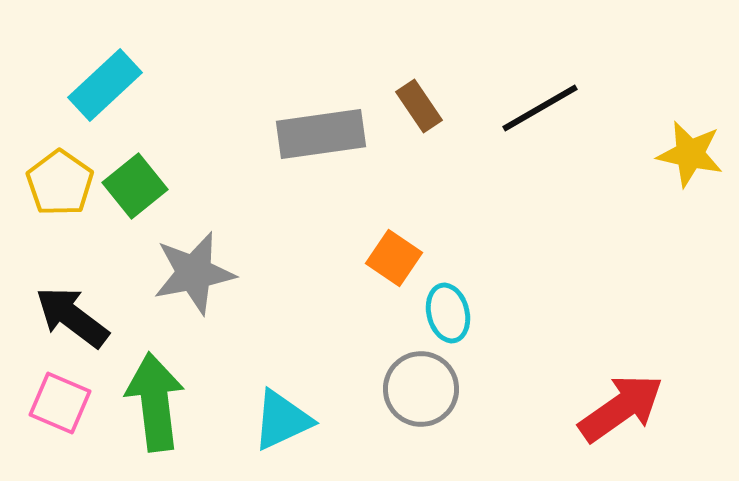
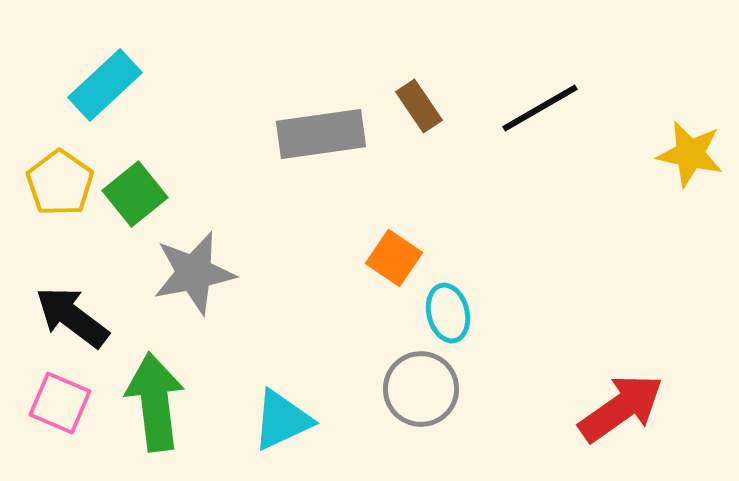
green square: moved 8 px down
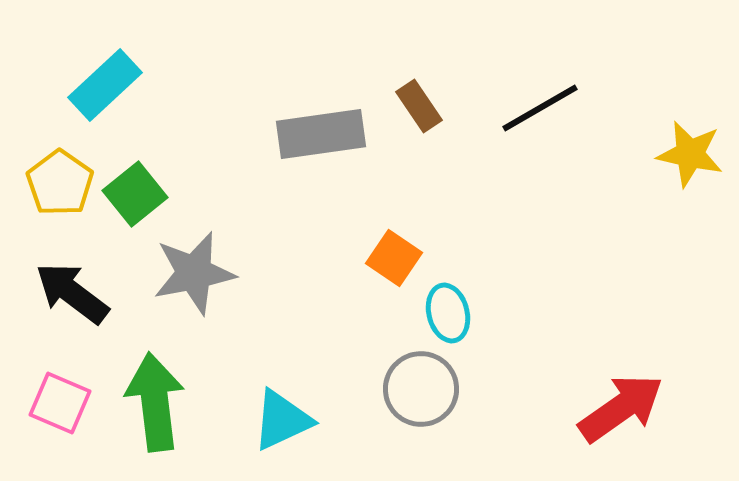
black arrow: moved 24 px up
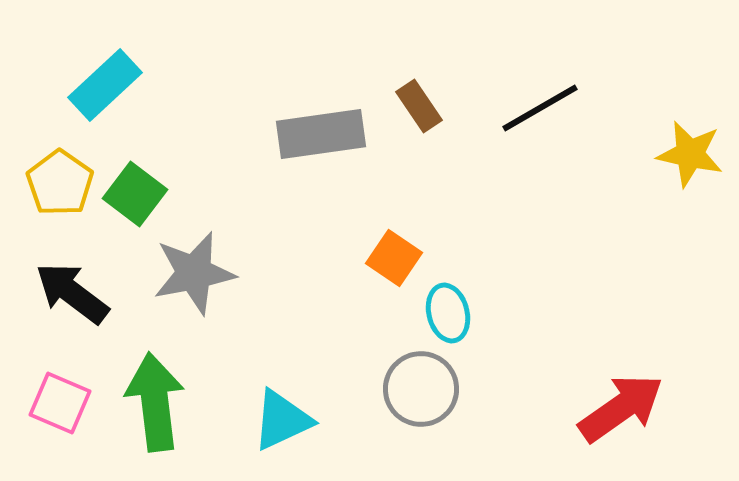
green square: rotated 14 degrees counterclockwise
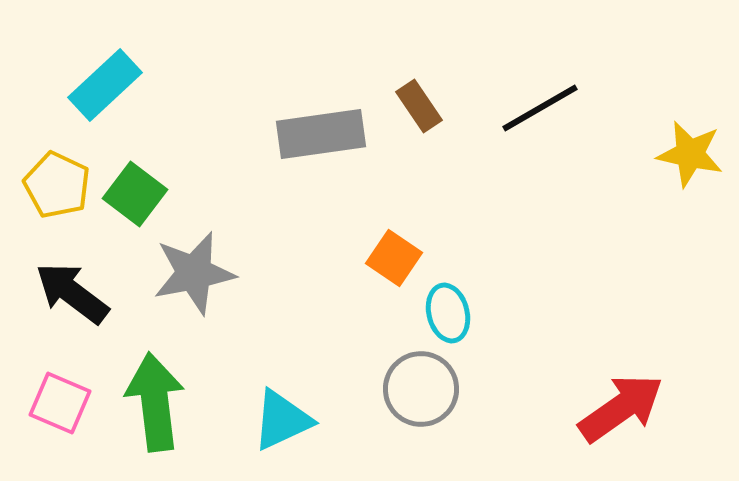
yellow pentagon: moved 3 px left, 2 px down; rotated 10 degrees counterclockwise
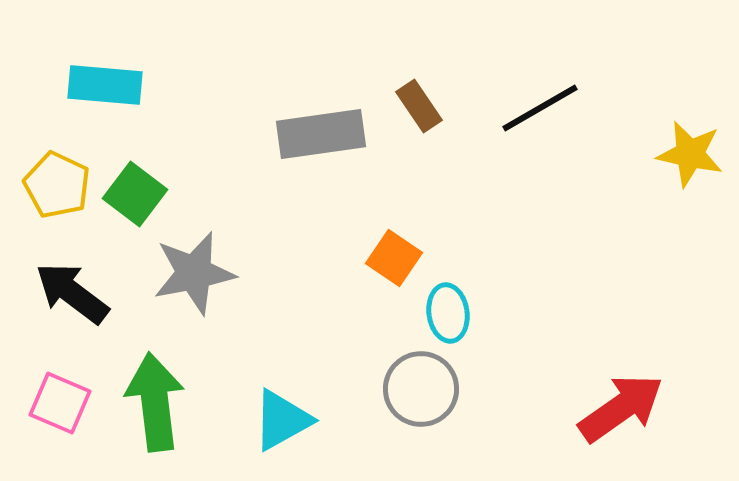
cyan rectangle: rotated 48 degrees clockwise
cyan ellipse: rotated 6 degrees clockwise
cyan triangle: rotated 4 degrees counterclockwise
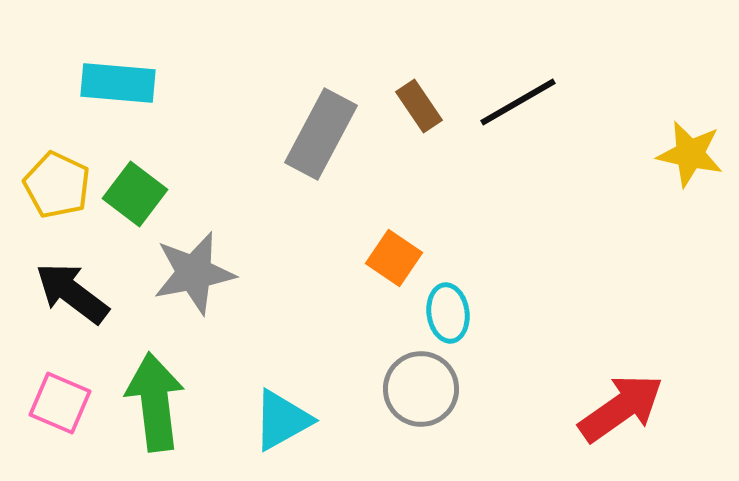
cyan rectangle: moved 13 px right, 2 px up
black line: moved 22 px left, 6 px up
gray rectangle: rotated 54 degrees counterclockwise
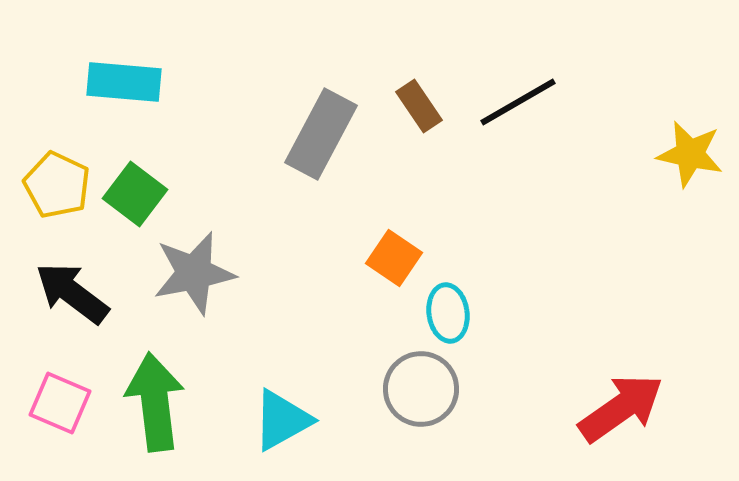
cyan rectangle: moved 6 px right, 1 px up
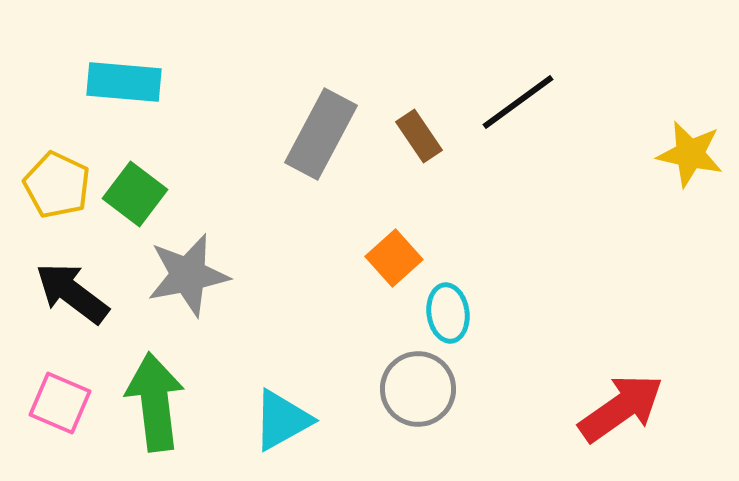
black line: rotated 6 degrees counterclockwise
brown rectangle: moved 30 px down
orange square: rotated 14 degrees clockwise
gray star: moved 6 px left, 2 px down
gray circle: moved 3 px left
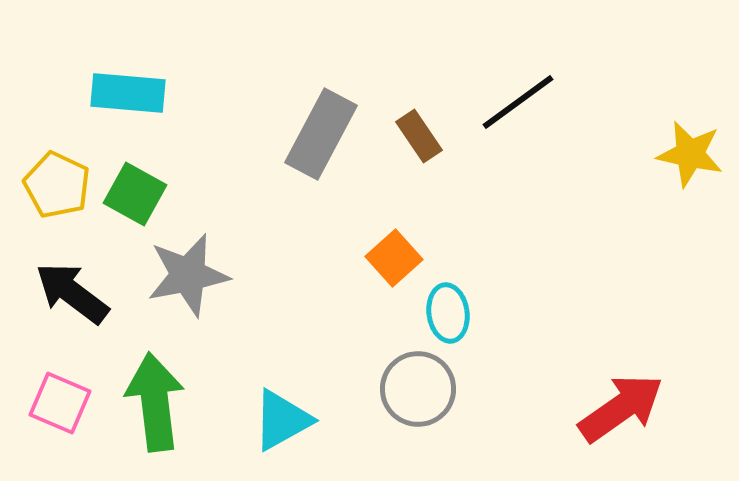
cyan rectangle: moved 4 px right, 11 px down
green square: rotated 8 degrees counterclockwise
